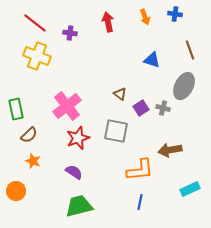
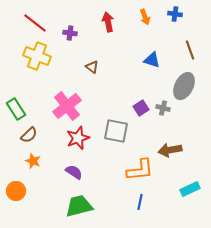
brown triangle: moved 28 px left, 27 px up
green rectangle: rotated 20 degrees counterclockwise
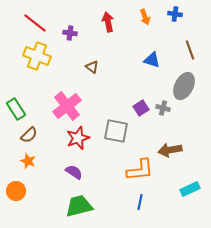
orange star: moved 5 px left
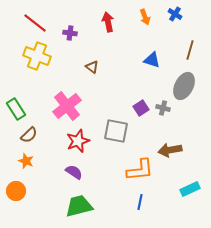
blue cross: rotated 24 degrees clockwise
brown line: rotated 36 degrees clockwise
red star: moved 3 px down
orange star: moved 2 px left
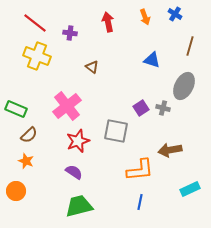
brown line: moved 4 px up
green rectangle: rotated 35 degrees counterclockwise
